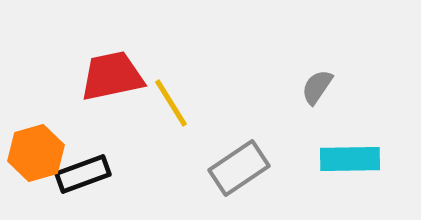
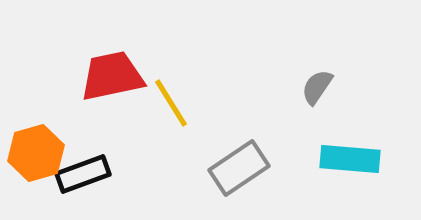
cyan rectangle: rotated 6 degrees clockwise
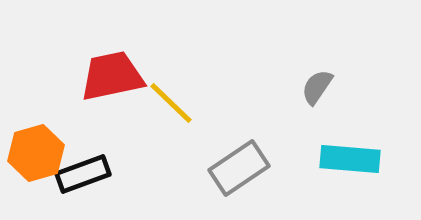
yellow line: rotated 14 degrees counterclockwise
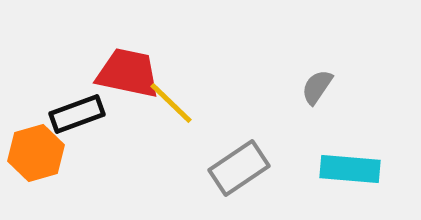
red trapezoid: moved 16 px right, 3 px up; rotated 24 degrees clockwise
cyan rectangle: moved 10 px down
black rectangle: moved 6 px left, 60 px up
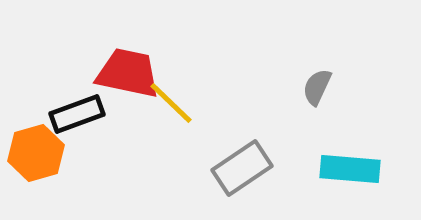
gray semicircle: rotated 9 degrees counterclockwise
gray rectangle: moved 3 px right
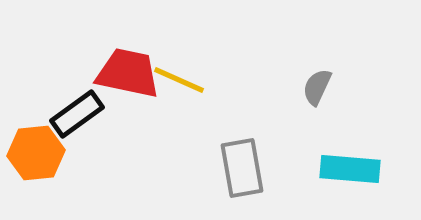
yellow line: moved 8 px right, 23 px up; rotated 20 degrees counterclockwise
black rectangle: rotated 16 degrees counterclockwise
orange hexagon: rotated 10 degrees clockwise
gray rectangle: rotated 66 degrees counterclockwise
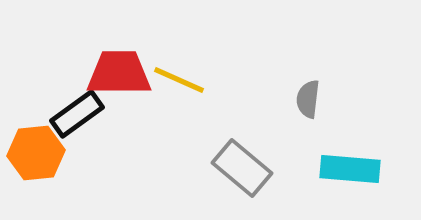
red trapezoid: moved 9 px left; rotated 12 degrees counterclockwise
gray semicircle: moved 9 px left, 12 px down; rotated 18 degrees counterclockwise
gray rectangle: rotated 40 degrees counterclockwise
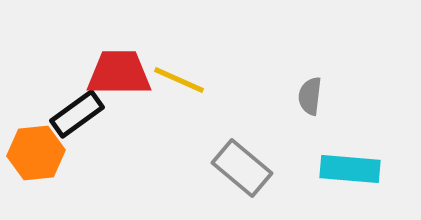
gray semicircle: moved 2 px right, 3 px up
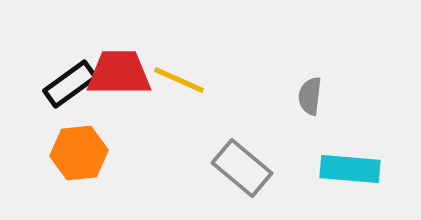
black rectangle: moved 7 px left, 30 px up
orange hexagon: moved 43 px right
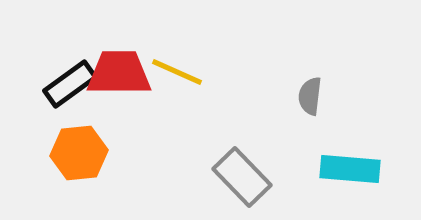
yellow line: moved 2 px left, 8 px up
gray rectangle: moved 9 px down; rotated 6 degrees clockwise
